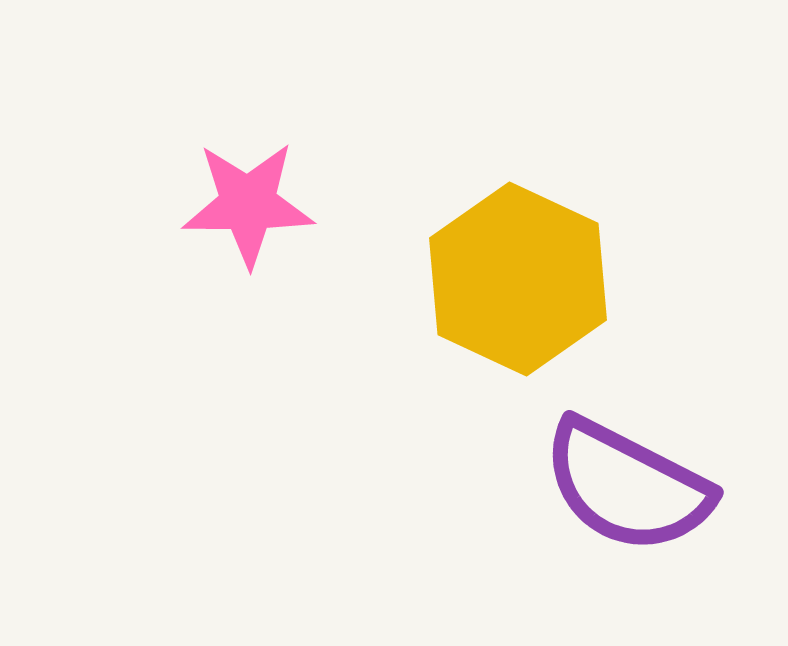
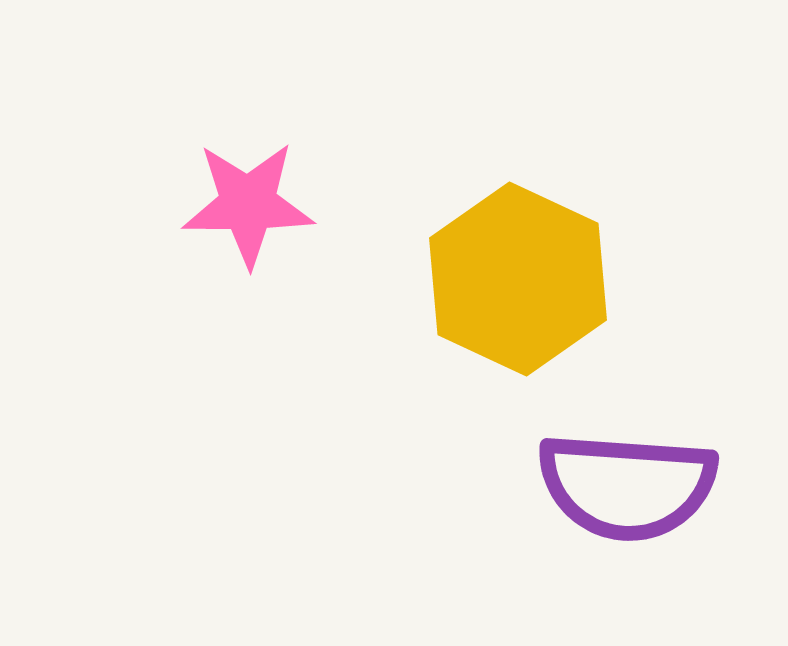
purple semicircle: rotated 23 degrees counterclockwise
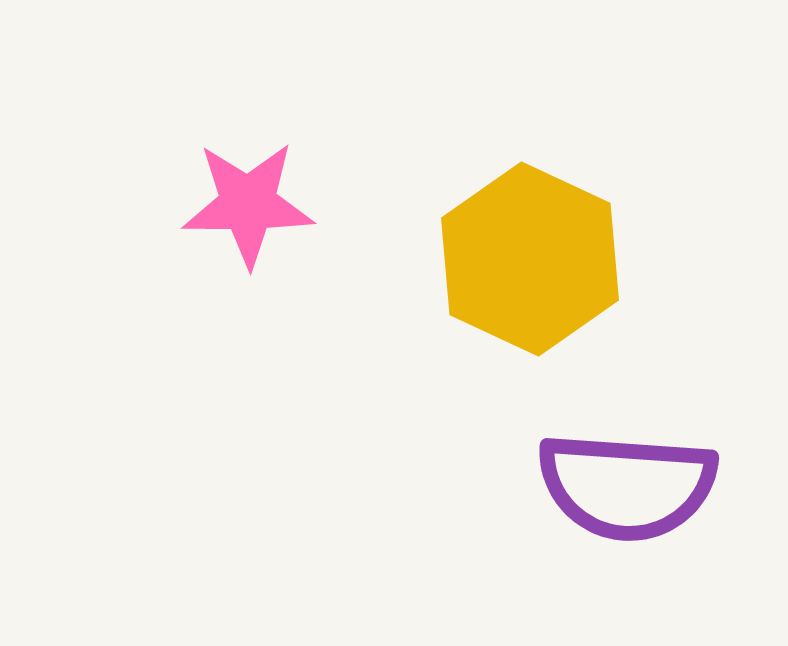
yellow hexagon: moved 12 px right, 20 px up
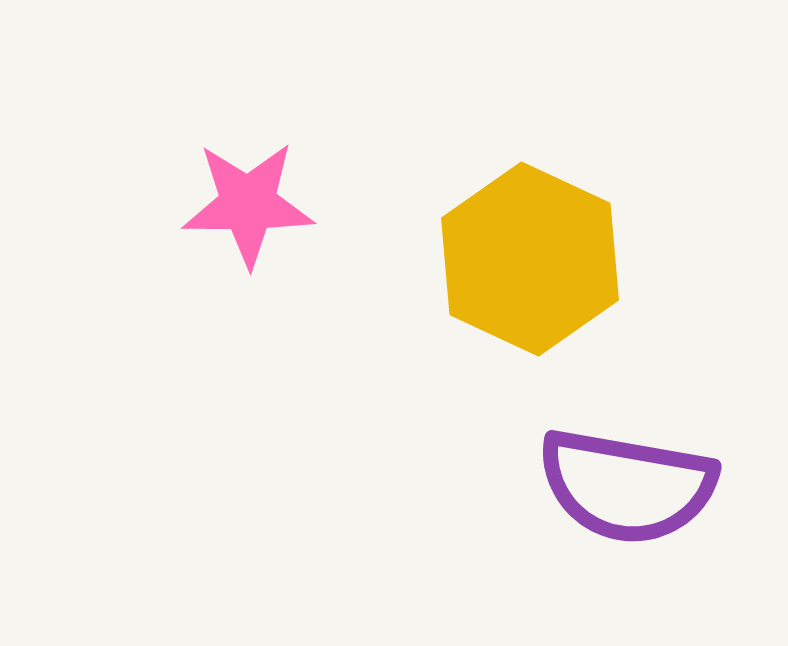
purple semicircle: rotated 6 degrees clockwise
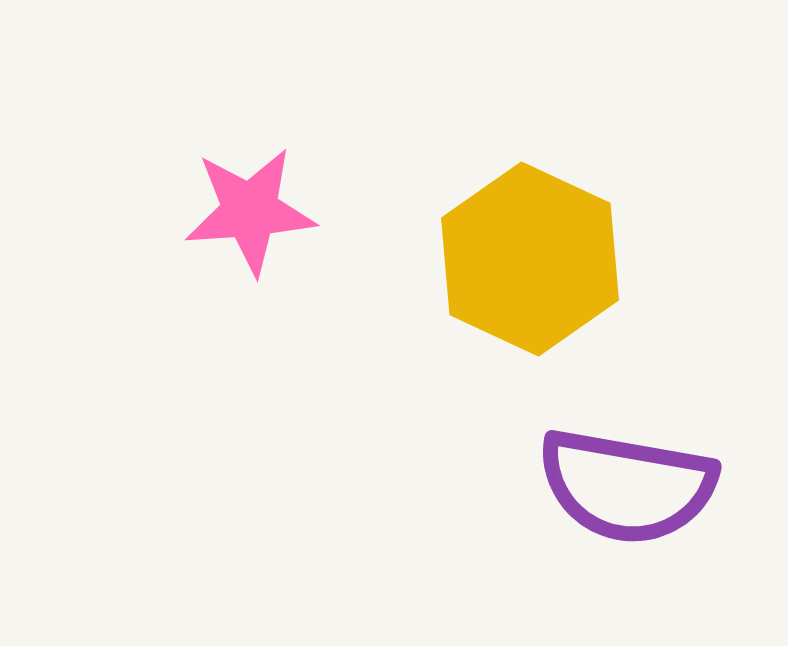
pink star: moved 2 px right, 7 px down; rotated 4 degrees counterclockwise
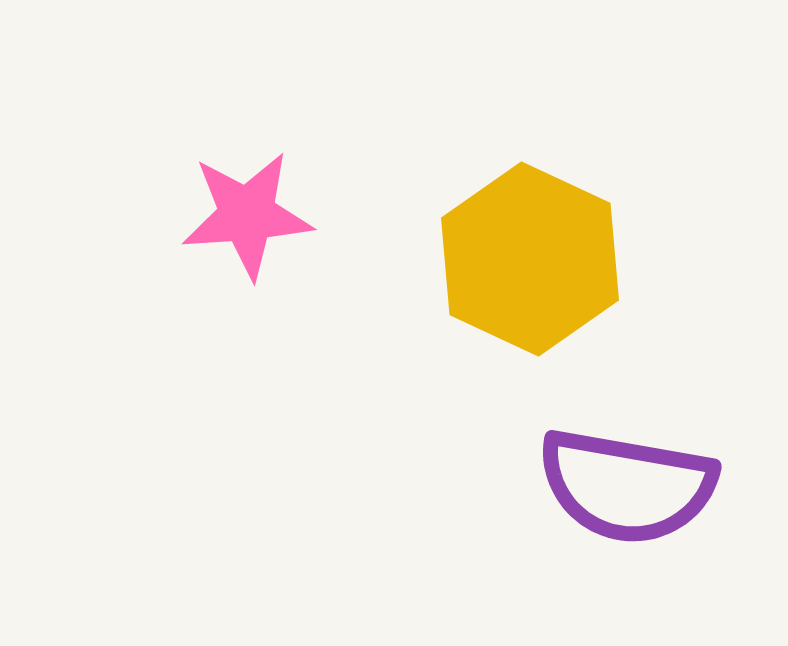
pink star: moved 3 px left, 4 px down
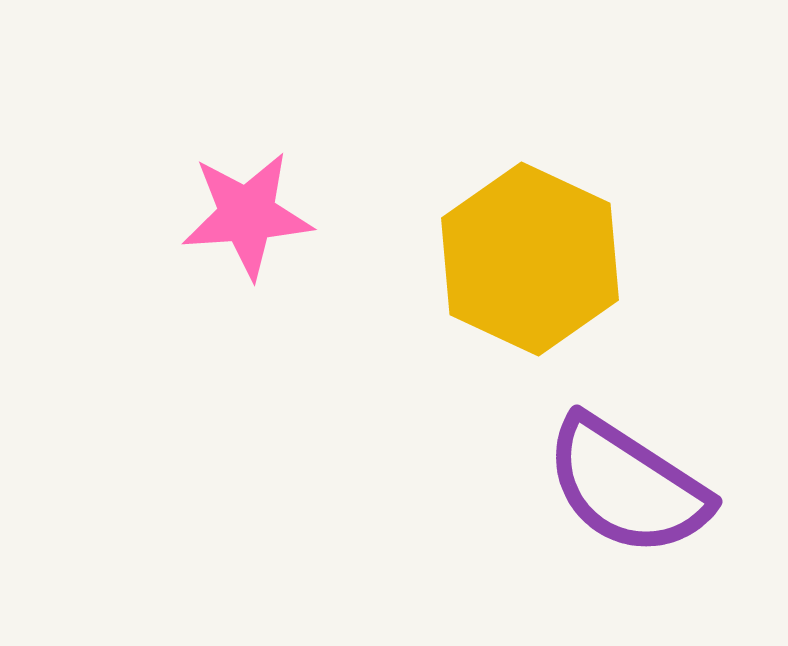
purple semicircle: rotated 23 degrees clockwise
